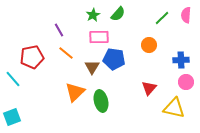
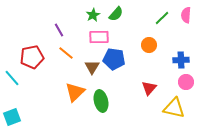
green semicircle: moved 2 px left
cyan line: moved 1 px left, 1 px up
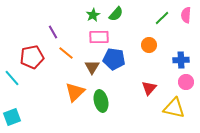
purple line: moved 6 px left, 2 px down
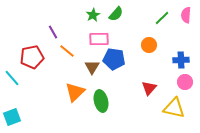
pink rectangle: moved 2 px down
orange line: moved 1 px right, 2 px up
pink circle: moved 1 px left
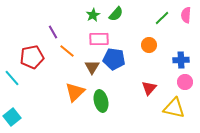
cyan square: rotated 18 degrees counterclockwise
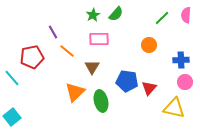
blue pentagon: moved 13 px right, 22 px down
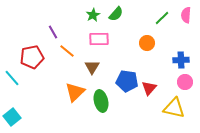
orange circle: moved 2 px left, 2 px up
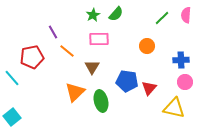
orange circle: moved 3 px down
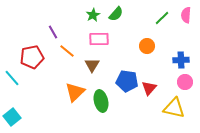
brown triangle: moved 2 px up
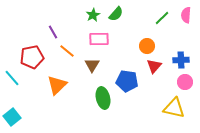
red triangle: moved 5 px right, 22 px up
orange triangle: moved 18 px left, 7 px up
green ellipse: moved 2 px right, 3 px up
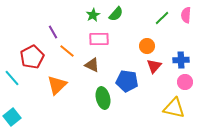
red pentagon: rotated 15 degrees counterclockwise
brown triangle: rotated 35 degrees counterclockwise
